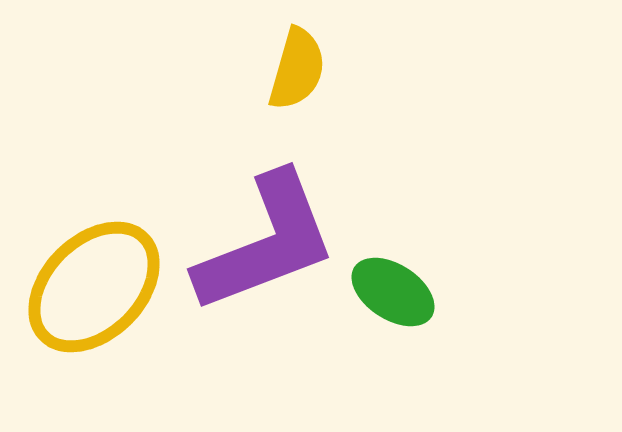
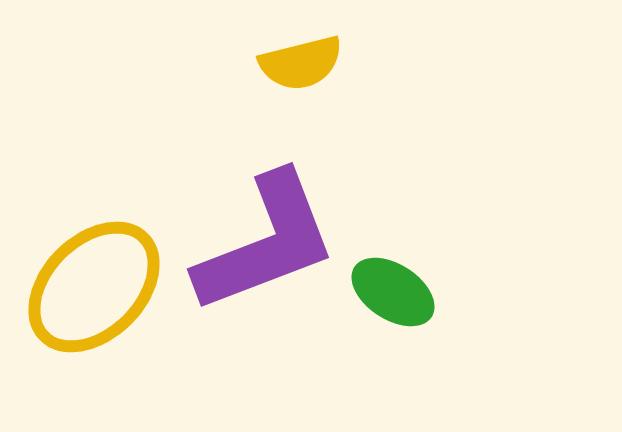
yellow semicircle: moved 4 px right, 6 px up; rotated 60 degrees clockwise
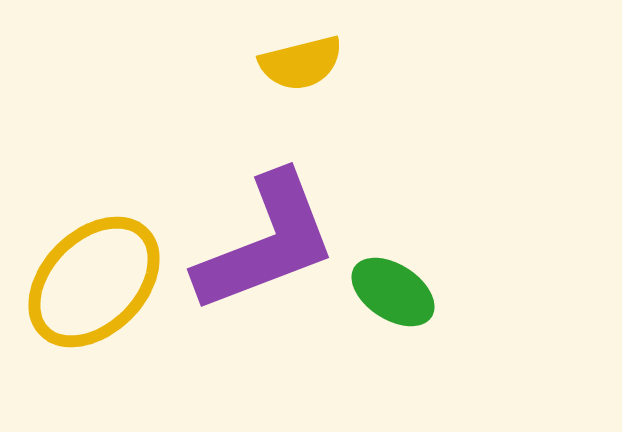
yellow ellipse: moved 5 px up
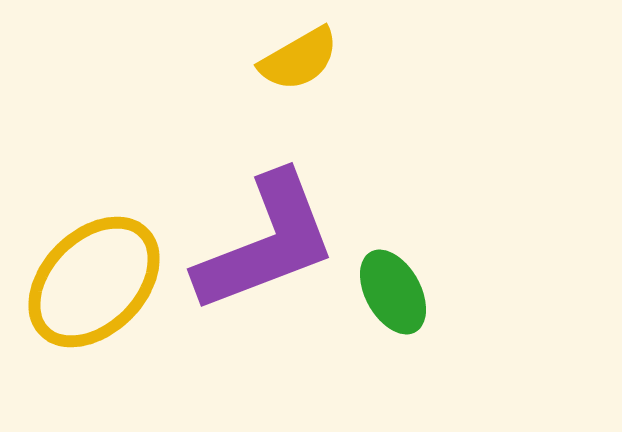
yellow semicircle: moved 2 px left, 4 px up; rotated 16 degrees counterclockwise
green ellipse: rotated 28 degrees clockwise
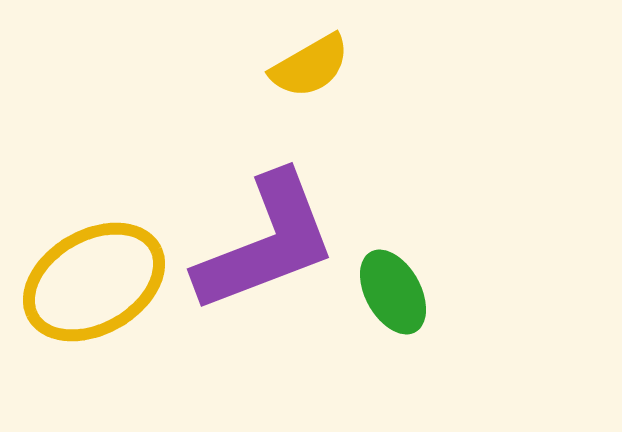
yellow semicircle: moved 11 px right, 7 px down
yellow ellipse: rotated 15 degrees clockwise
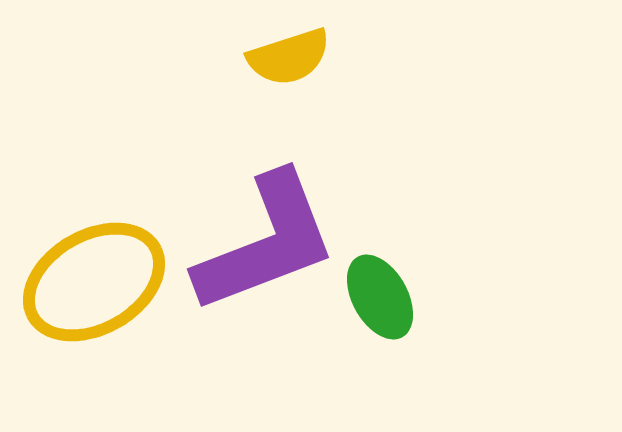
yellow semicircle: moved 21 px left, 9 px up; rotated 12 degrees clockwise
green ellipse: moved 13 px left, 5 px down
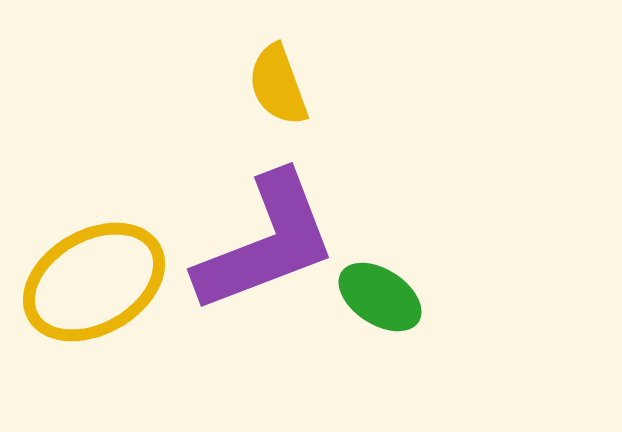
yellow semicircle: moved 11 px left, 28 px down; rotated 88 degrees clockwise
green ellipse: rotated 28 degrees counterclockwise
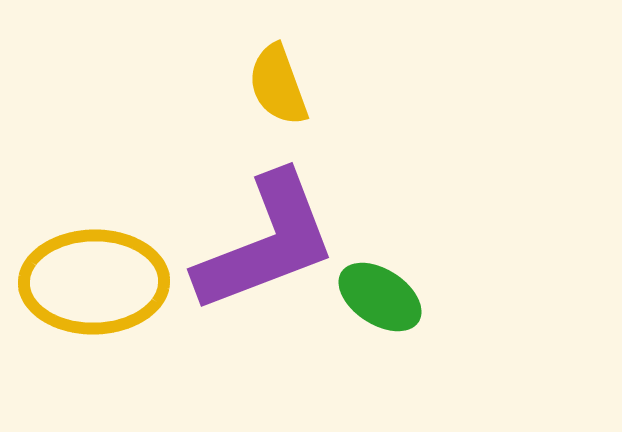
yellow ellipse: rotated 29 degrees clockwise
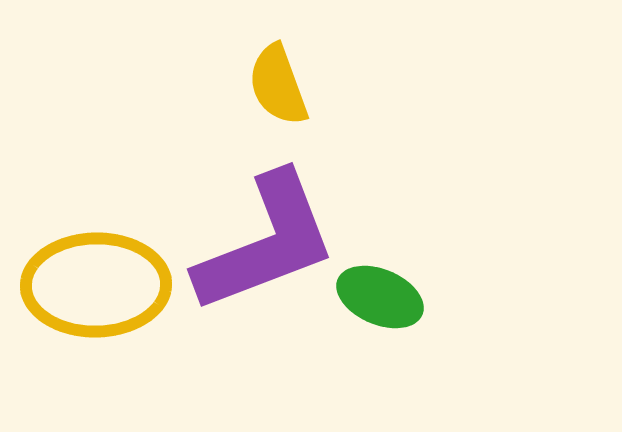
yellow ellipse: moved 2 px right, 3 px down
green ellipse: rotated 10 degrees counterclockwise
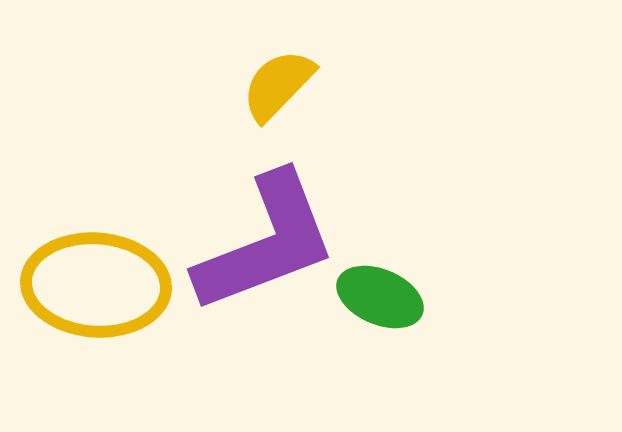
yellow semicircle: rotated 64 degrees clockwise
yellow ellipse: rotated 5 degrees clockwise
